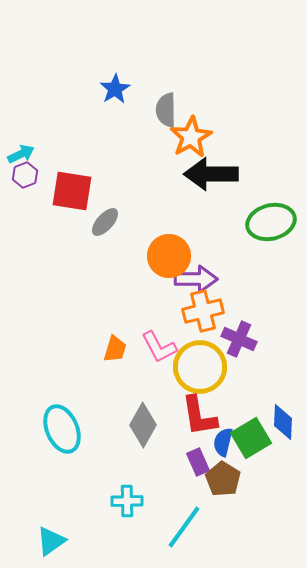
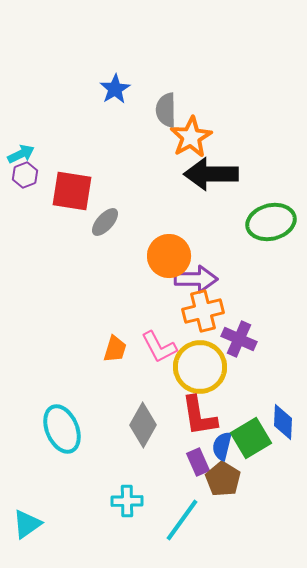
blue semicircle: moved 1 px left, 4 px down
cyan line: moved 2 px left, 7 px up
cyan triangle: moved 24 px left, 17 px up
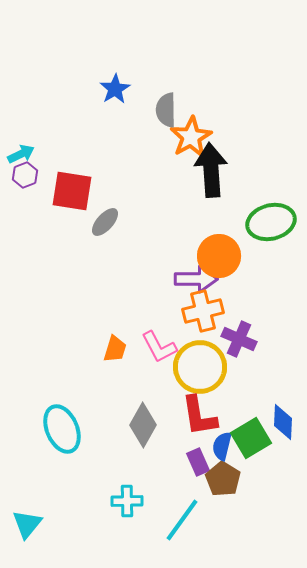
black arrow: moved 4 px up; rotated 86 degrees clockwise
orange circle: moved 50 px right
cyan triangle: rotated 16 degrees counterclockwise
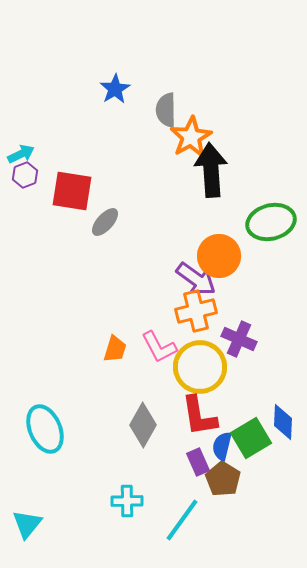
purple arrow: rotated 36 degrees clockwise
orange cross: moved 7 px left
cyan ellipse: moved 17 px left
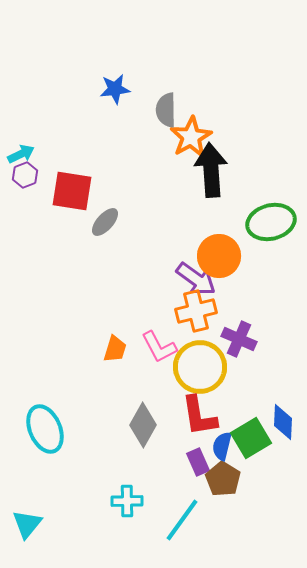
blue star: rotated 24 degrees clockwise
